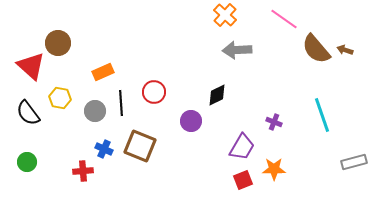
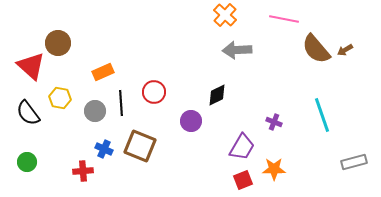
pink line: rotated 24 degrees counterclockwise
brown arrow: rotated 49 degrees counterclockwise
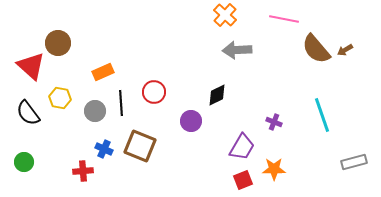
green circle: moved 3 px left
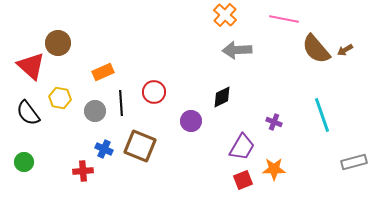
black diamond: moved 5 px right, 2 px down
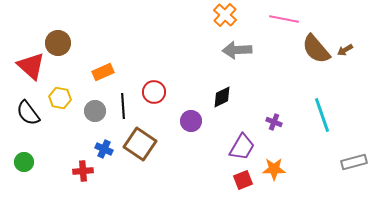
black line: moved 2 px right, 3 px down
brown square: moved 2 px up; rotated 12 degrees clockwise
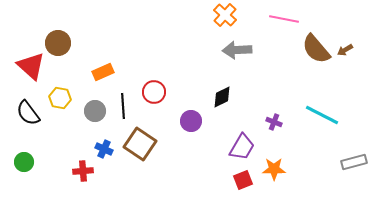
cyan line: rotated 44 degrees counterclockwise
